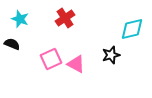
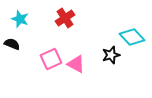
cyan diamond: moved 8 px down; rotated 60 degrees clockwise
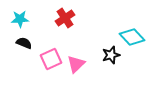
cyan star: rotated 24 degrees counterclockwise
black semicircle: moved 12 px right, 1 px up
pink triangle: rotated 48 degrees clockwise
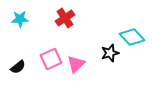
black semicircle: moved 6 px left, 24 px down; rotated 119 degrees clockwise
black star: moved 1 px left, 2 px up
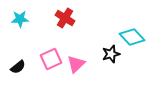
red cross: rotated 24 degrees counterclockwise
black star: moved 1 px right, 1 px down
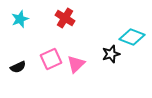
cyan star: rotated 18 degrees counterclockwise
cyan diamond: rotated 25 degrees counterclockwise
black semicircle: rotated 14 degrees clockwise
